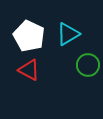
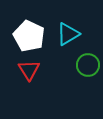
red triangle: rotated 30 degrees clockwise
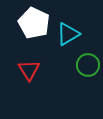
white pentagon: moved 5 px right, 13 px up
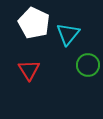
cyan triangle: rotated 20 degrees counterclockwise
